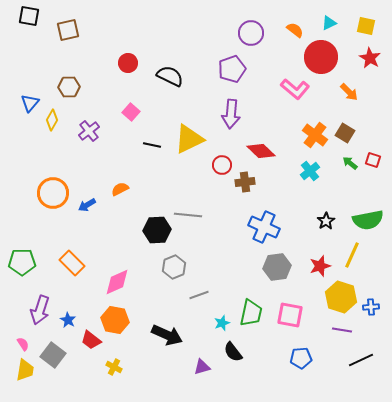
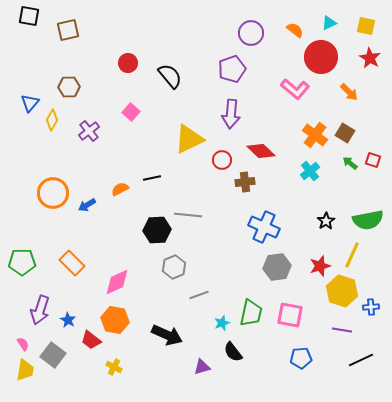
black semicircle at (170, 76): rotated 24 degrees clockwise
black line at (152, 145): moved 33 px down; rotated 24 degrees counterclockwise
red circle at (222, 165): moved 5 px up
yellow hexagon at (341, 297): moved 1 px right, 6 px up
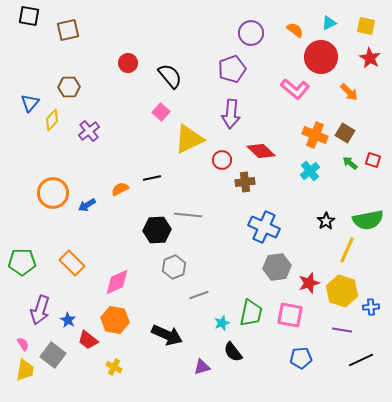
pink square at (131, 112): moved 30 px right
yellow diamond at (52, 120): rotated 15 degrees clockwise
orange cross at (315, 135): rotated 15 degrees counterclockwise
yellow line at (352, 255): moved 5 px left, 5 px up
red star at (320, 266): moved 11 px left, 17 px down
red trapezoid at (91, 340): moved 3 px left
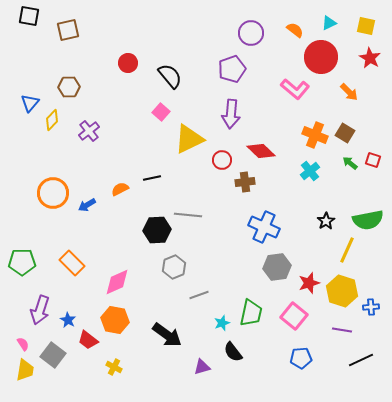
pink square at (290, 315): moved 4 px right, 1 px down; rotated 28 degrees clockwise
black arrow at (167, 335): rotated 12 degrees clockwise
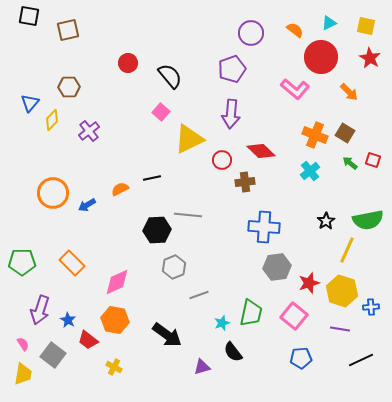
blue cross at (264, 227): rotated 20 degrees counterclockwise
purple line at (342, 330): moved 2 px left, 1 px up
yellow trapezoid at (25, 370): moved 2 px left, 4 px down
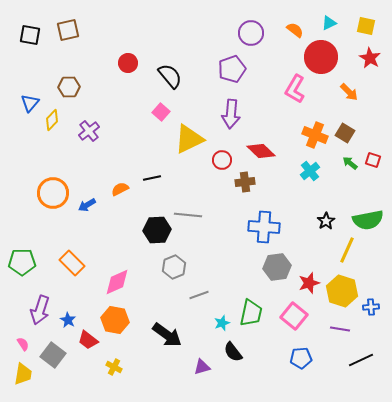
black square at (29, 16): moved 1 px right, 19 px down
pink L-shape at (295, 89): rotated 80 degrees clockwise
